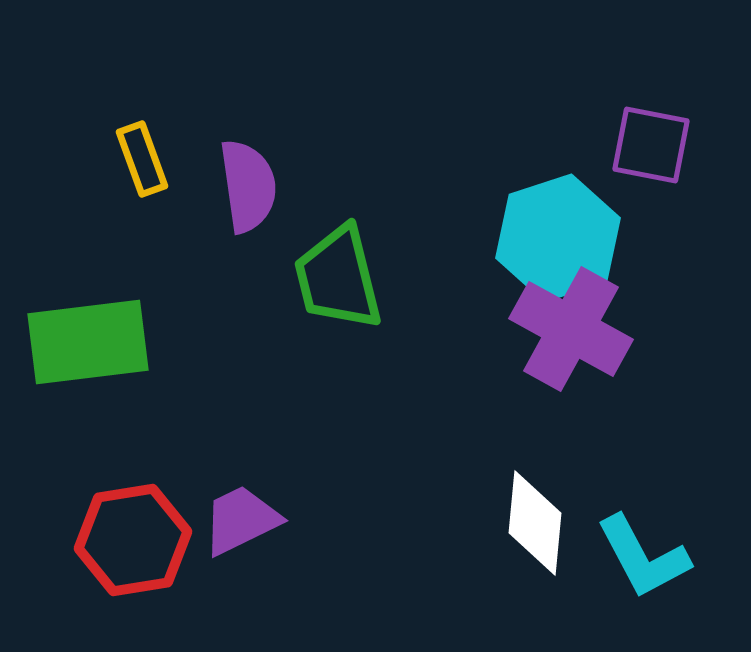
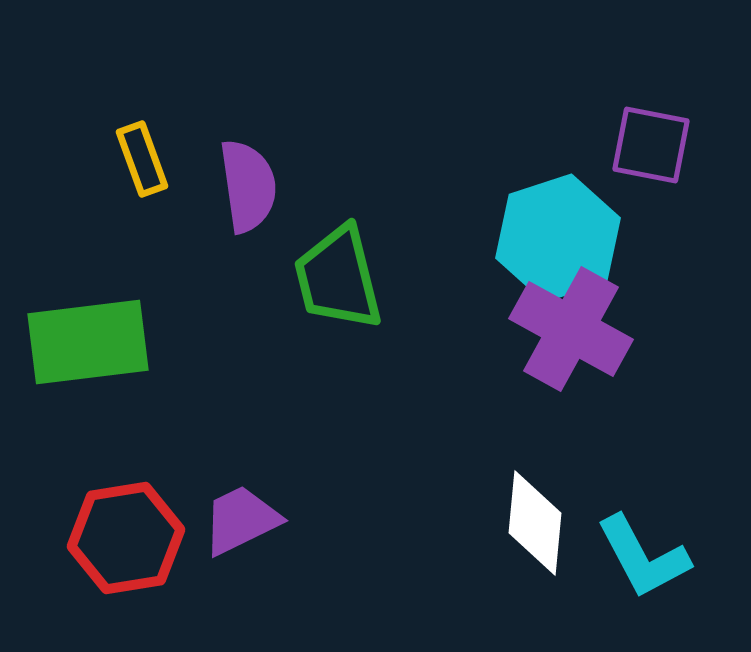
red hexagon: moved 7 px left, 2 px up
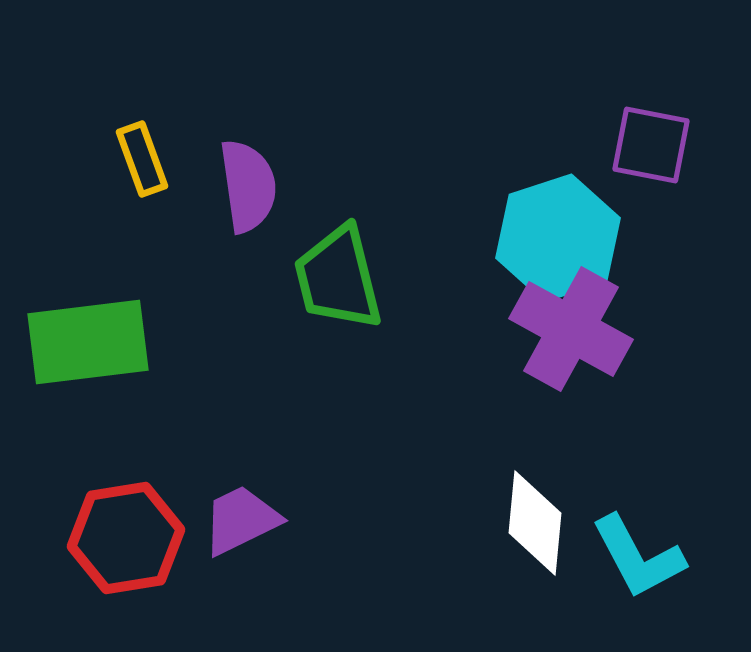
cyan L-shape: moved 5 px left
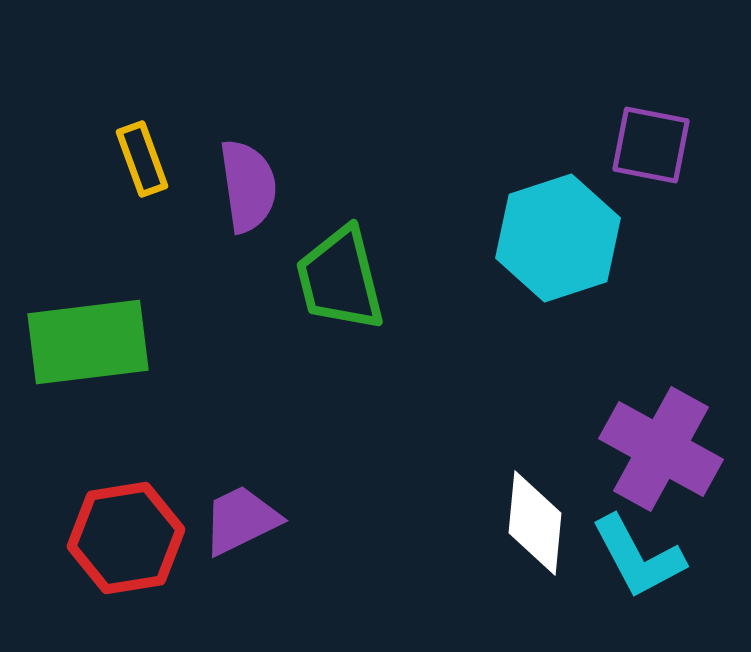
green trapezoid: moved 2 px right, 1 px down
purple cross: moved 90 px right, 120 px down
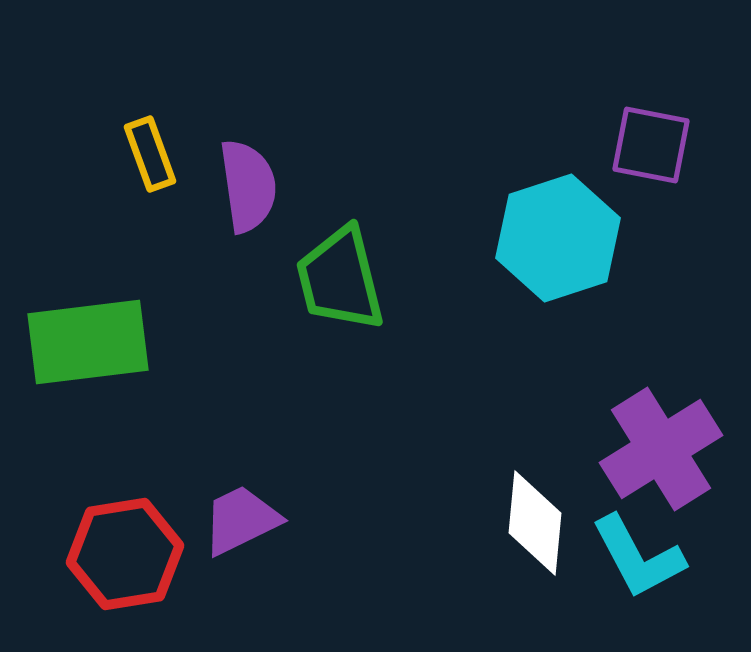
yellow rectangle: moved 8 px right, 5 px up
purple cross: rotated 29 degrees clockwise
red hexagon: moved 1 px left, 16 px down
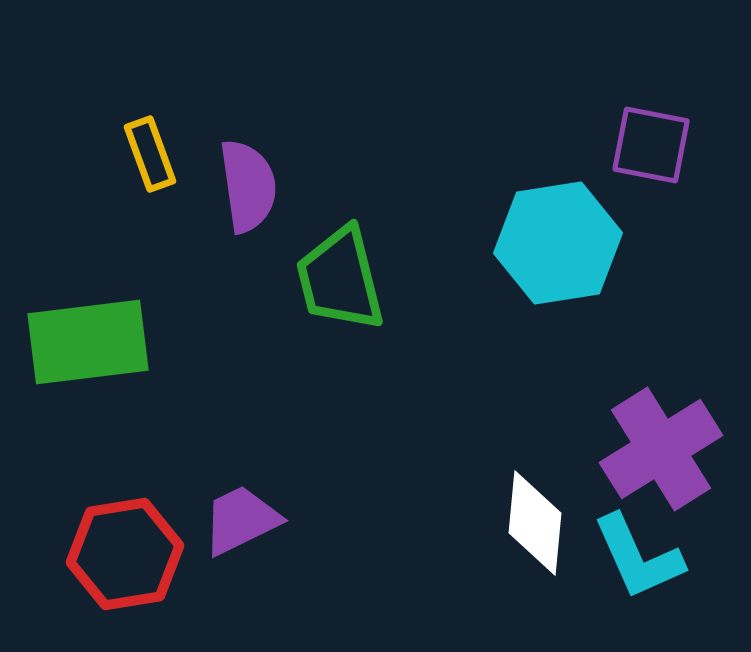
cyan hexagon: moved 5 px down; rotated 9 degrees clockwise
cyan L-shape: rotated 4 degrees clockwise
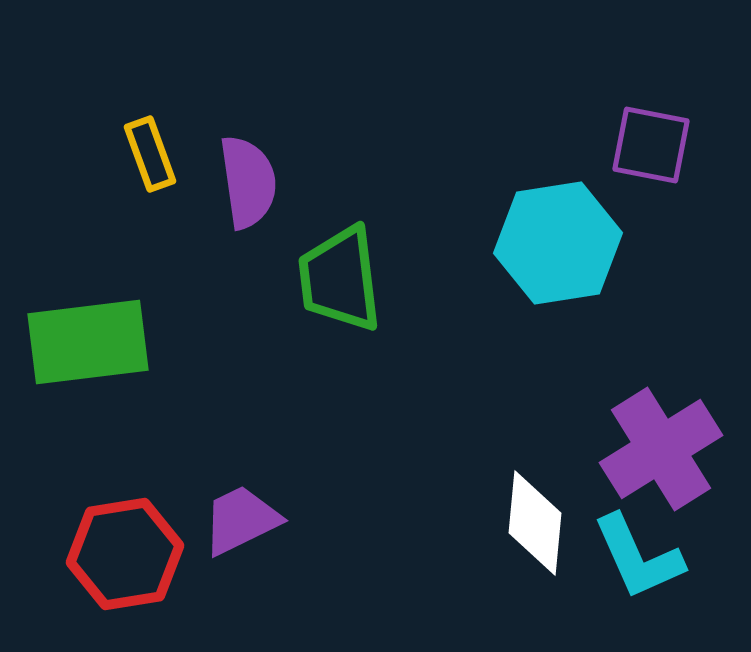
purple semicircle: moved 4 px up
green trapezoid: rotated 7 degrees clockwise
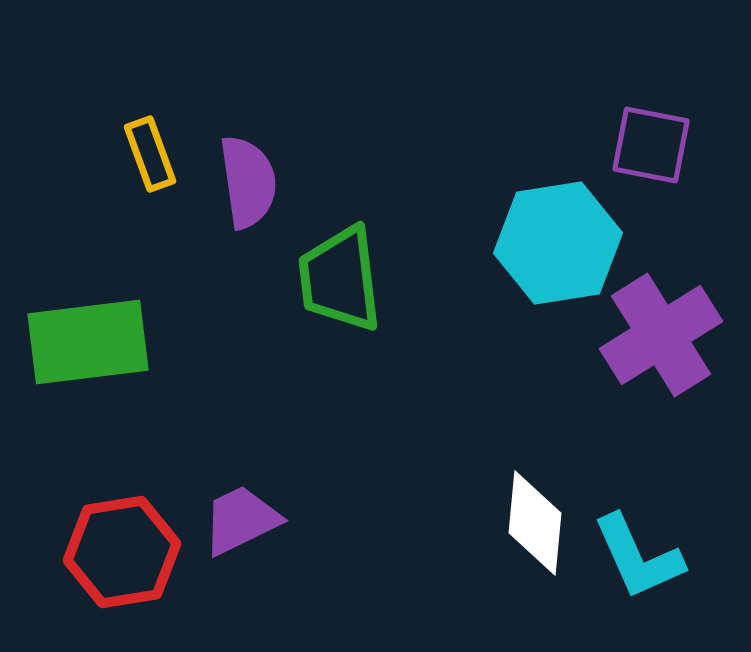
purple cross: moved 114 px up
red hexagon: moved 3 px left, 2 px up
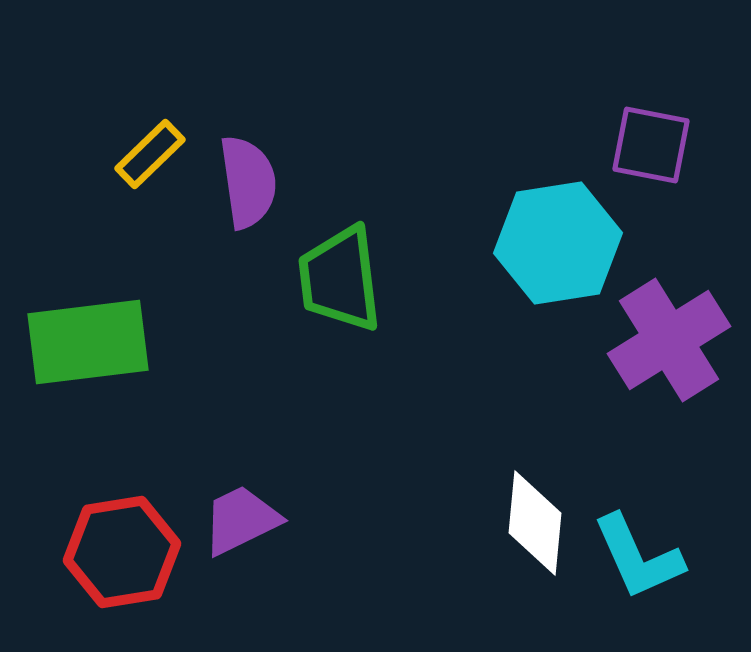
yellow rectangle: rotated 66 degrees clockwise
purple cross: moved 8 px right, 5 px down
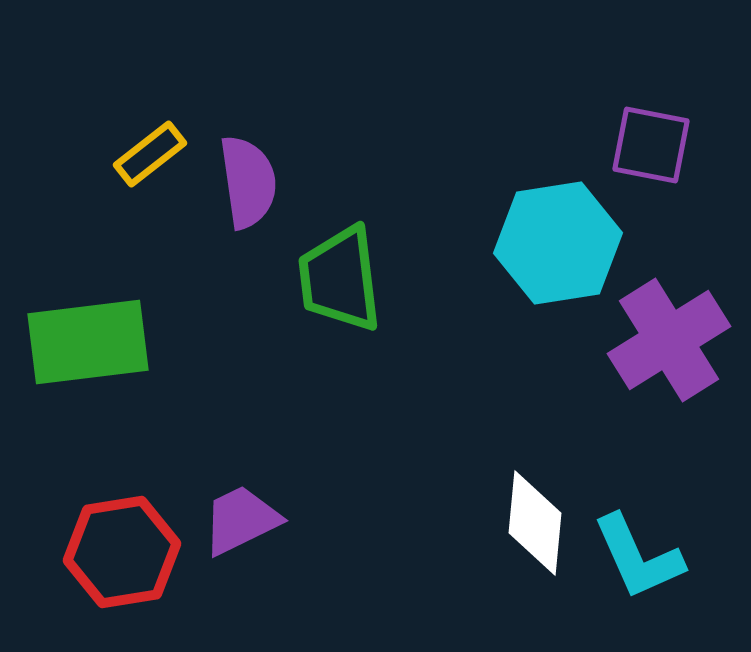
yellow rectangle: rotated 6 degrees clockwise
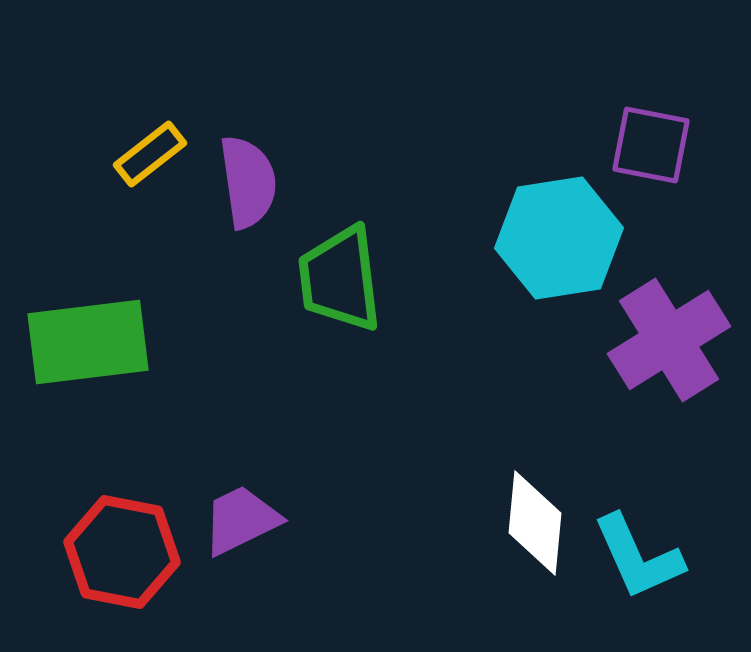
cyan hexagon: moved 1 px right, 5 px up
red hexagon: rotated 20 degrees clockwise
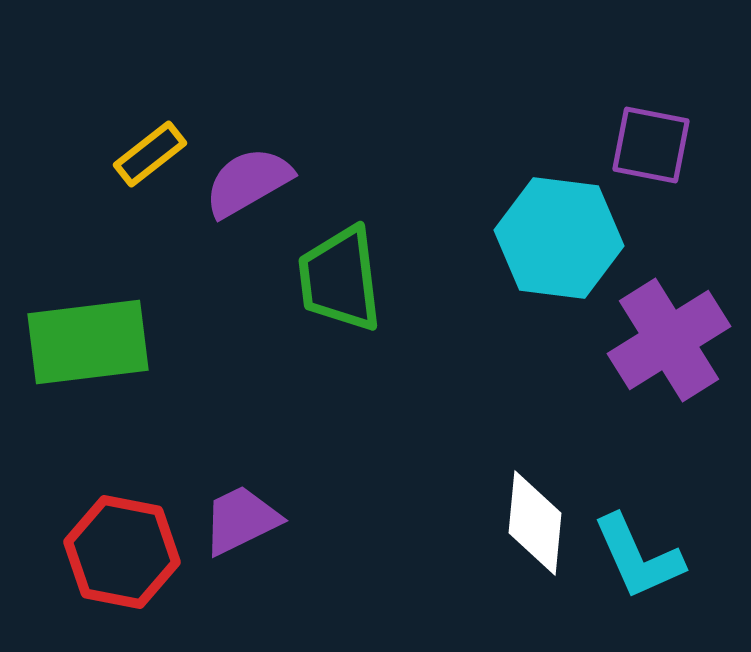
purple semicircle: rotated 112 degrees counterclockwise
cyan hexagon: rotated 16 degrees clockwise
